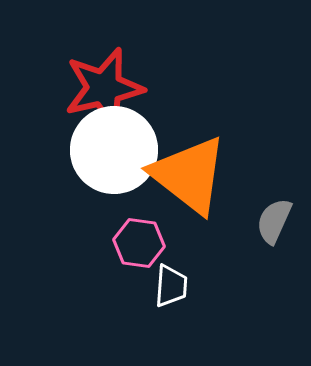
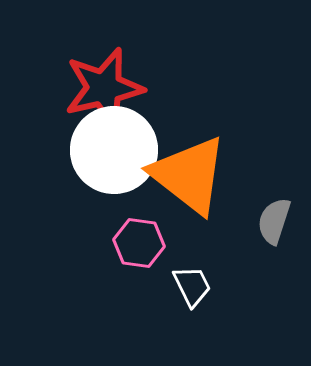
gray semicircle: rotated 6 degrees counterclockwise
white trapezoid: moved 21 px right; rotated 30 degrees counterclockwise
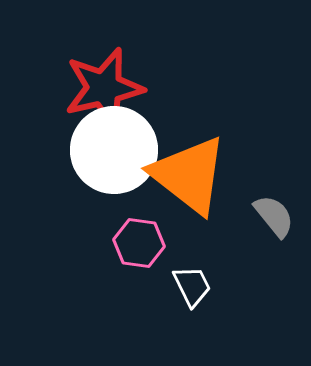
gray semicircle: moved 5 px up; rotated 123 degrees clockwise
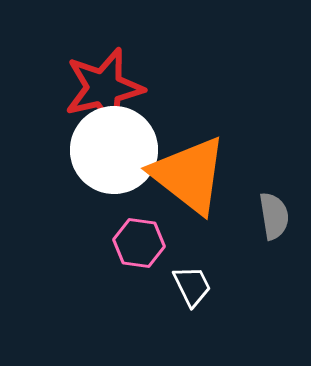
gray semicircle: rotated 30 degrees clockwise
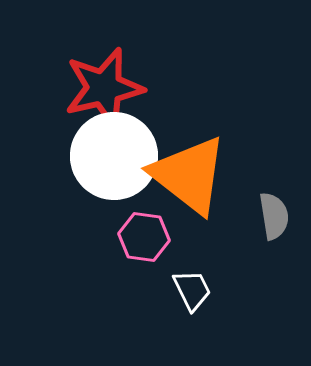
white circle: moved 6 px down
pink hexagon: moved 5 px right, 6 px up
white trapezoid: moved 4 px down
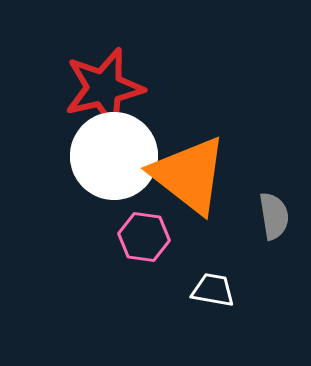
white trapezoid: moved 21 px right; rotated 54 degrees counterclockwise
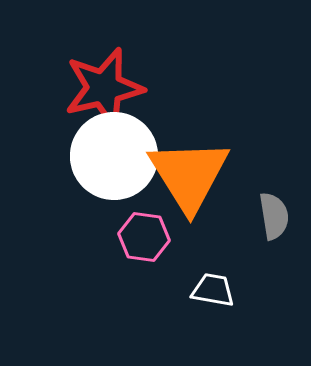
orange triangle: rotated 20 degrees clockwise
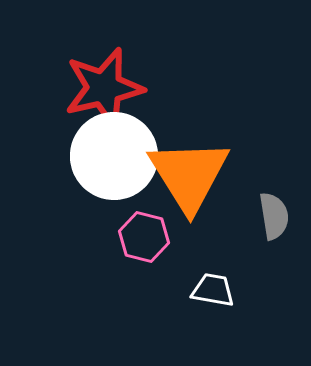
pink hexagon: rotated 6 degrees clockwise
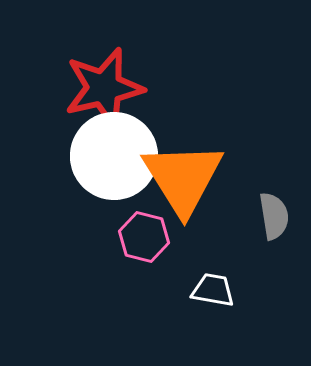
orange triangle: moved 6 px left, 3 px down
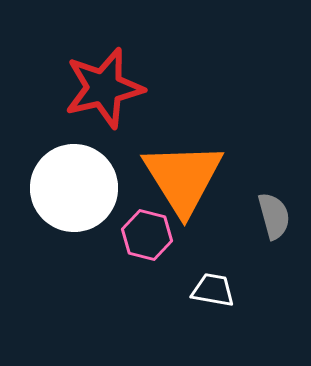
white circle: moved 40 px left, 32 px down
gray semicircle: rotated 6 degrees counterclockwise
pink hexagon: moved 3 px right, 2 px up
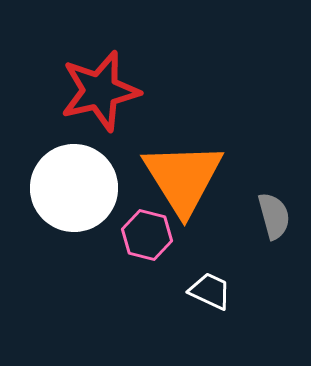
red star: moved 4 px left, 3 px down
white trapezoid: moved 3 px left, 1 px down; rotated 15 degrees clockwise
